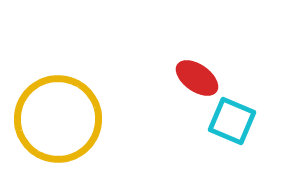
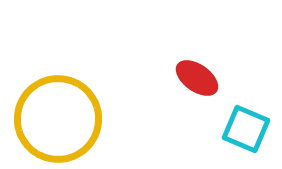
cyan square: moved 14 px right, 8 px down
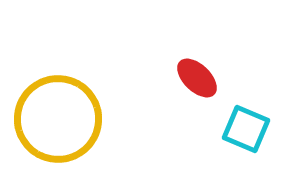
red ellipse: rotated 9 degrees clockwise
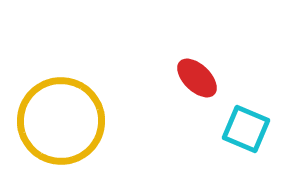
yellow circle: moved 3 px right, 2 px down
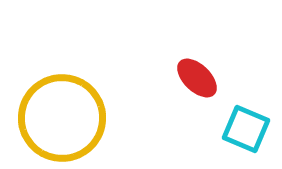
yellow circle: moved 1 px right, 3 px up
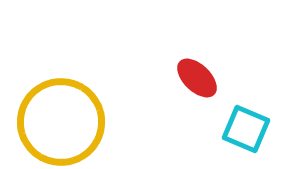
yellow circle: moved 1 px left, 4 px down
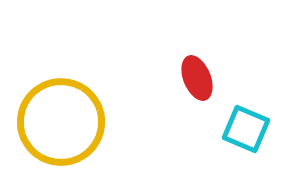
red ellipse: rotated 24 degrees clockwise
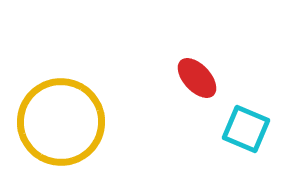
red ellipse: rotated 21 degrees counterclockwise
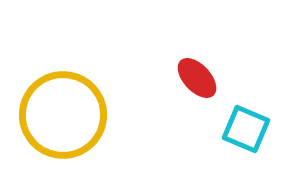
yellow circle: moved 2 px right, 7 px up
